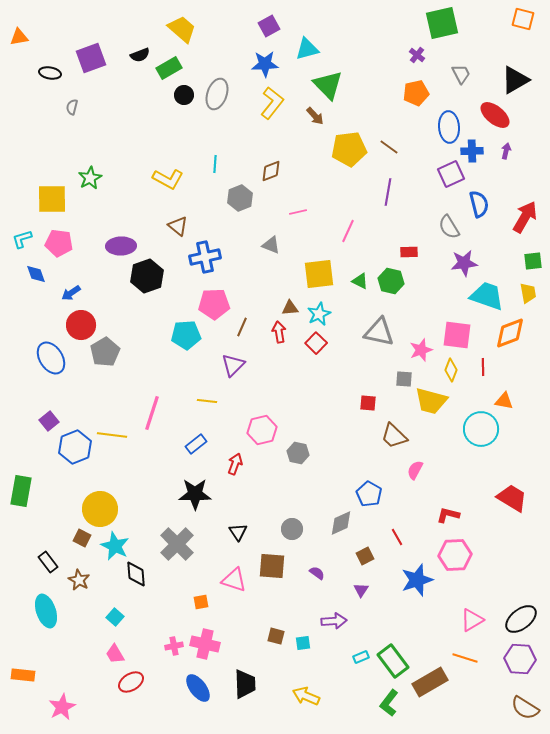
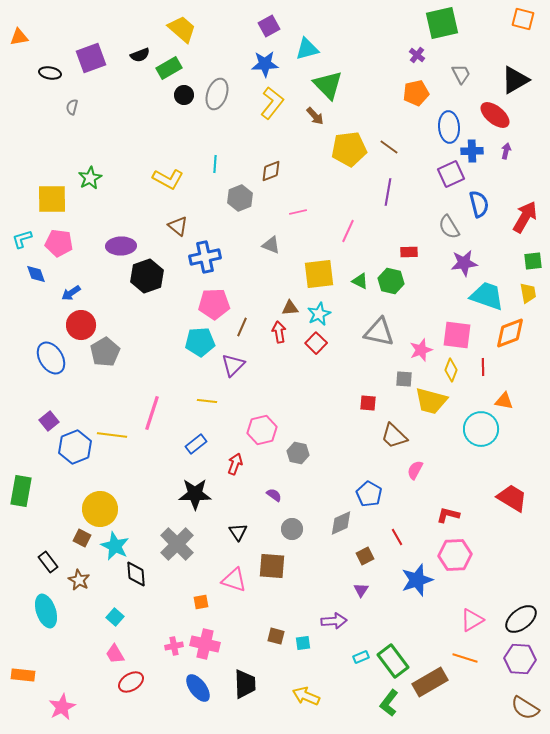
cyan pentagon at (186, 335): moved 14 px right, 7 px down
purple semicircle at (317, 573): moved 43 px left, 78 px up
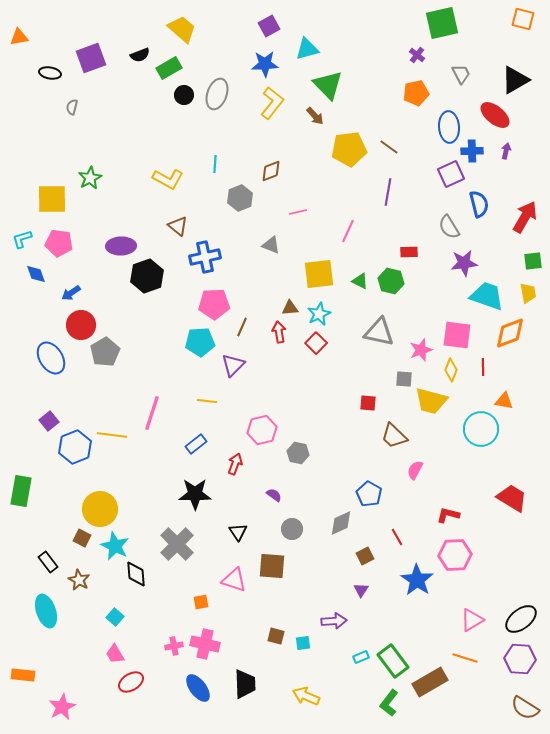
blue star at (417, 580): rotated 20 degrees counterclockwise
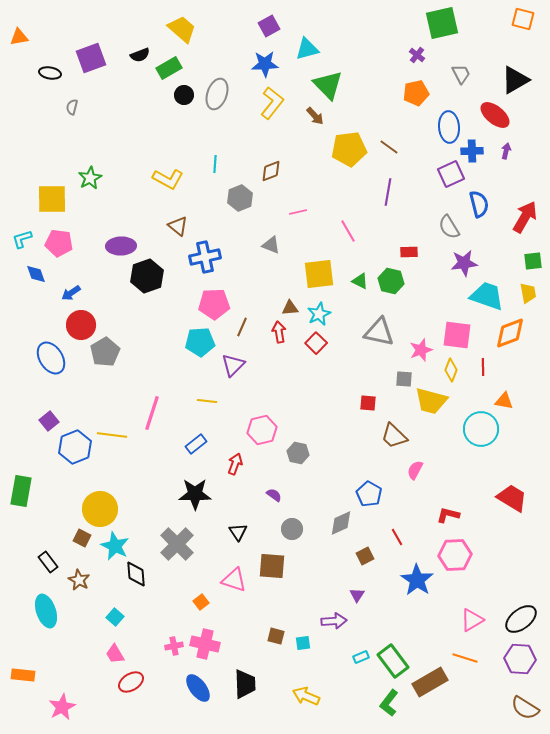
pink line at (348, 231): rotated 55 degrees counterclockwise
purple triangle at (361, 590): moved 4 px left, 5 px down
orange square at (201, 602): rotated 28 degrees counterclockwise
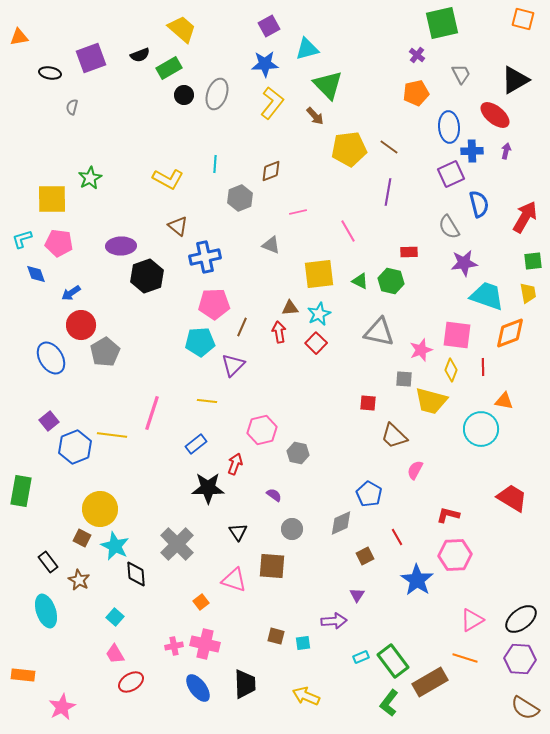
black star at (195, 494): moved 13 px right, 6 px up
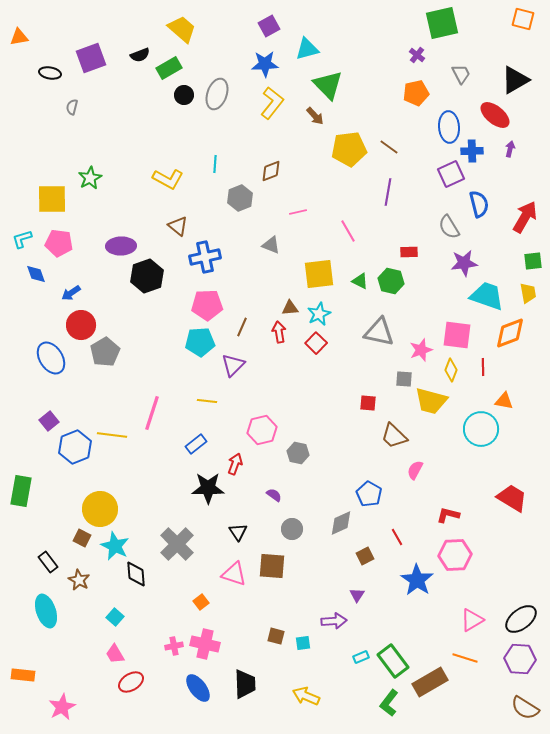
purple arrow at (506, 151): moved 4 px right, 2 px up
pink pentagon at (214, 304): moved 7 px left, 1 px down
pink triangle at (234, 580): moved 6 px up
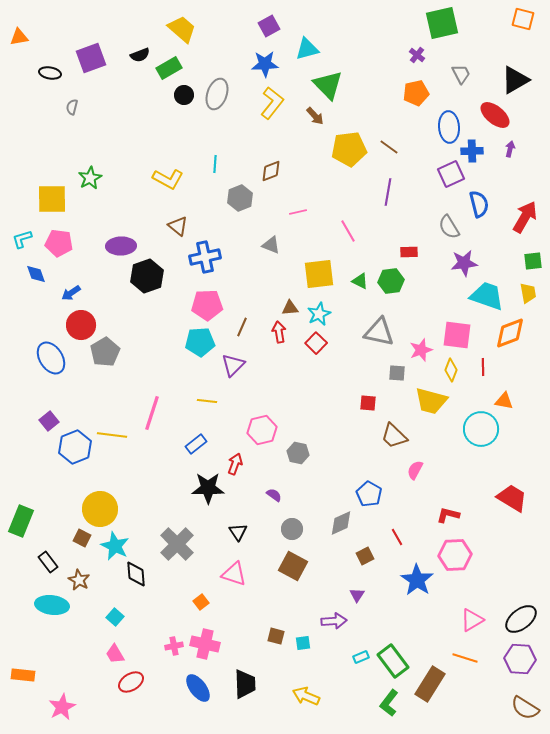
green hexagon at (391, 281): rotated 20 degrees counterclockwise
gray square at (404, 379): moved 7 px left, 6 px up
green rectangle at (21, 491): moved 30 px down; rotated 12 degrees clockwise
brown square at (272, 566): moved 21 px right; rotated 24 degrees clockwise
cyan ellipse at (46, 611): moved 6 px right, 6 px up; rotated 64 degrees counterclockwise
brown rectangle at (430, 682): moved 2 px down; rotated 28 degrees counterclockwise
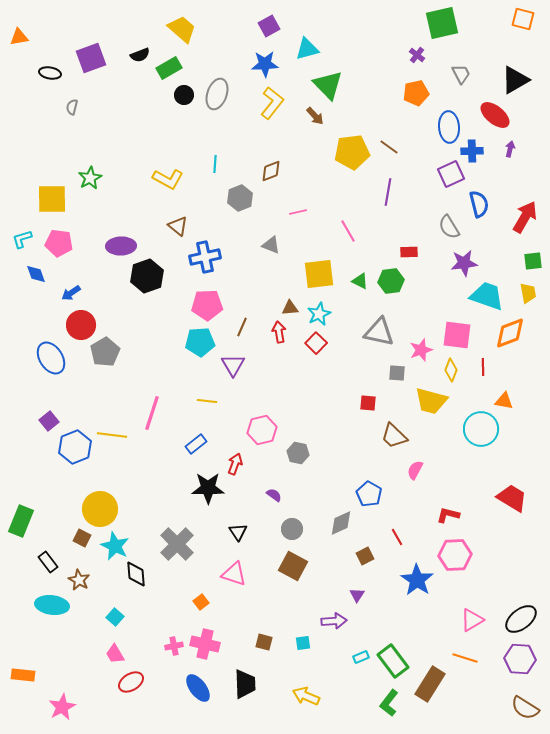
yellow pentagon at (349, 149): moved 3 px right, 3 px down
purple triangle at (233, 365): rotated 15 degrees counterclockwise
brown square at (276, 636): moved 12 px left, 6 px down
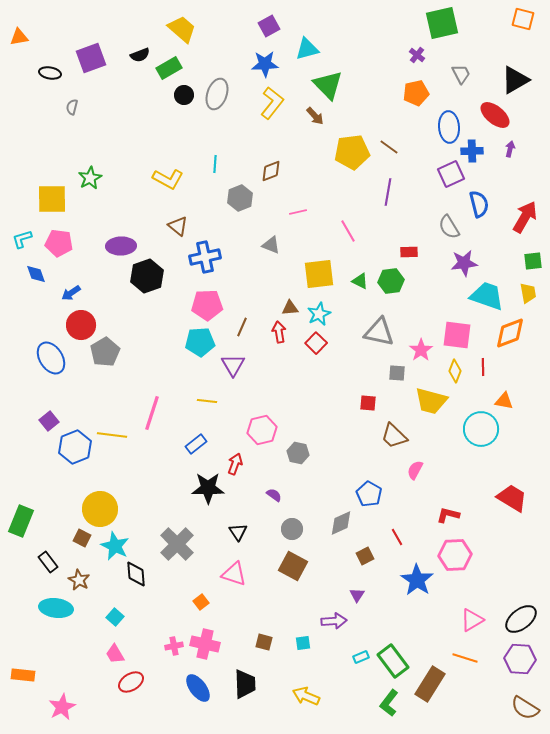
pink star at (421, 350): rotated 15 degrees counterclockwise
yellow diamond at (451, 370): moved 4 px right, 1 px down
cyan ellipse at (52, 605): moved 4 px right, 3 px down
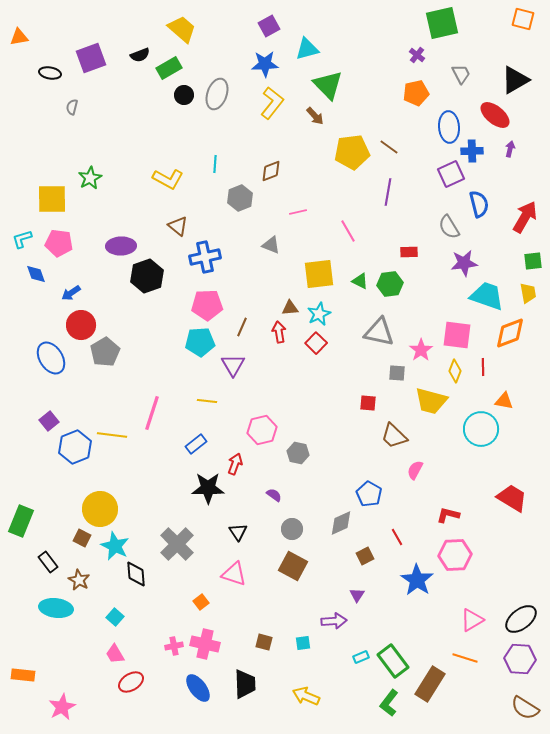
green hexagon at (391, 281): moved 1 px left, 3 px down
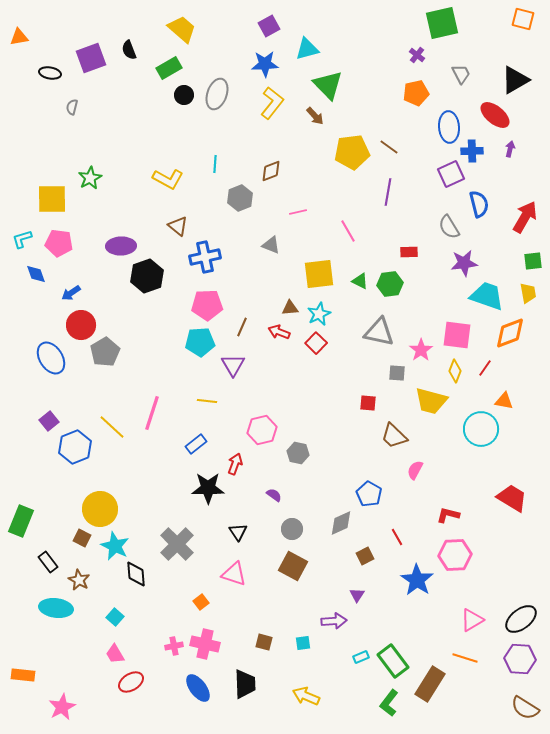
black semicircle at (140, 55): moved 11 px left, 5 px up; rotated 90 degrees clockwise
red arrow at (279, 332): rotated 60 degrees counterclockwise
red line at (483, 367): moved 2 px right, 1 px down; rotated 36 degrees clockwise
yellow line at (112, 435): moved 8 px up; rotated 36 degrees clockwise
